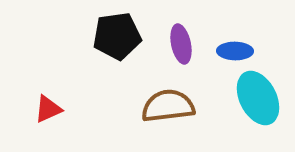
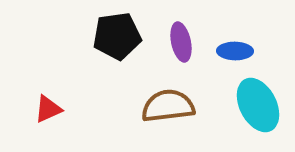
purple ellipse: moved 2 px up
cyan ellipse: moved 7 px down
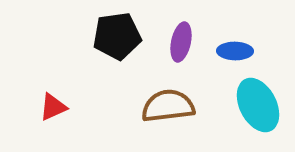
purple ellipse: rotated 24 degrees clockwise
red triangle: moved 5 px right, 2 px up
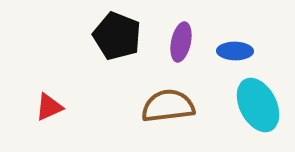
black pentagon: rotated 30 degrees clockwise
red triangle: moved 4 px left
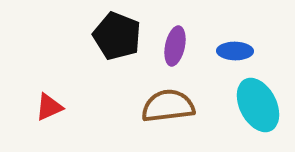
purple ellipse: moved 6 px left, 4 px down
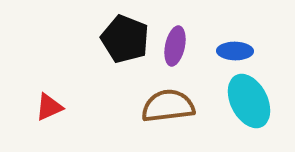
black pentagon: moved 8 px right, 3 px down
cyan ellipse: moved 9 px left, 4 px up
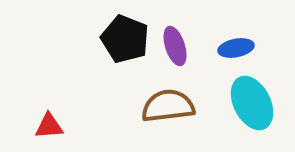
purple ellipse: rotated 30 degrees counterclockwise
blue ellipse: moved 1 px right, 3 px up; rotated 12 degrees counterclockwise
cyan ellipse: moved 3 px right, 2 px down
red triangle: moved 19 px down; rotated 20 degrees clockwise
